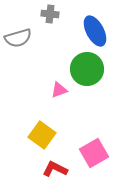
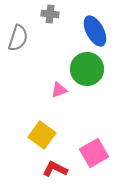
gray semicircle: rotated 56 degrees counterclockwise
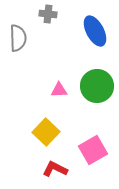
gray cross: moved 2 px left
gray semicircle: rotated 20 degrees counterclockwise
green circle: moved 10 px right, 17 px down
pink triangle: rotated 18 degrees clockwise
yellow square: moved 4 px right, 3 px up; rotated 8 degrees clockwise
pink square: moved 1 px left, 3 px up
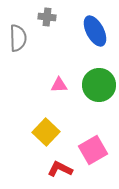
gray cross: moved 1 px left, 3 px down
green circle: moved 2 px right, 1 px up
pink triangle: moved 5 px up
red L-shape: moved 5 px right
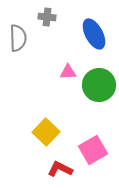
blue ellipse: moved 1 px left, 3 px down
pink triangle: moved 9 px right, 13 px up
